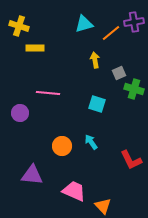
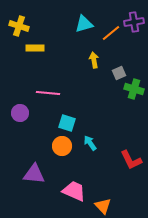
yellow arrow: moved 1 px left
cyan square: moved 30 px left, 19 px down
cyan arrow: moved 1 px left, 1 px down
purple triangle: moved 2 px right, 1 px up
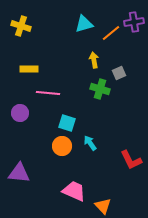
yellow cross: moved 2 px right
yellow rectangle: moved 6 px left, 21 px down
green cross: moved 34 px left
purple triangle: moved 15 px left, 1 px up
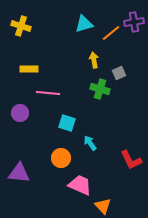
orange circle: moved 1 px left, 12 px down
pink trapezoid: moved 6 px right, 6 px up
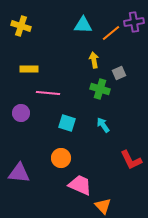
cyan triangle: moved 1 px left, 1 px down; rotated 18 degrees clockwise
purple circle: moved 1 px right
cyan arrow: moved 13 px right, 18 px up
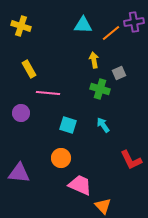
yellow rectangle: rotated 60 degrees clockwise
cyan square: moved 1 px right, 2 px down
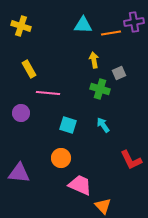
orange line: rotated 30 degrees clockwise
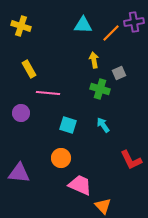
orange line: rotated 36 degrees counterclockwise
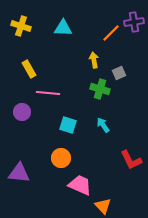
cyan triangle: moved 20 px left, 3 px down
purple circle: moved 1 px right, 1 px up
